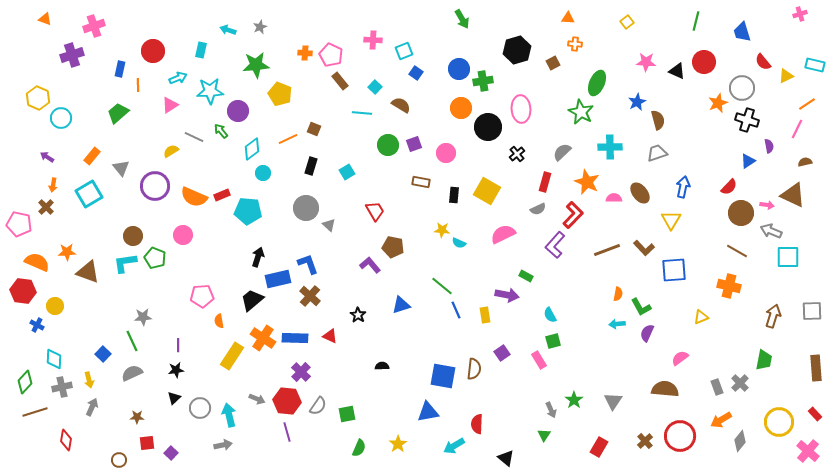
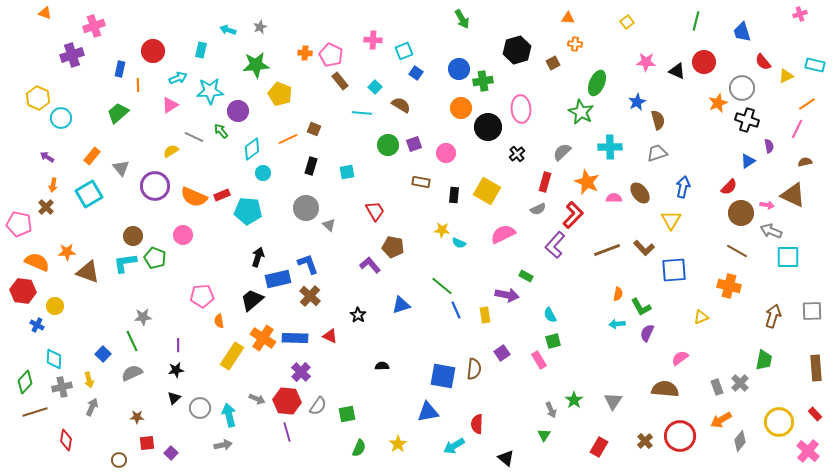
orange triangle at (45, 19): moved 6 px up
cyan square at (347, 172): rotated 21 degrees clockwise
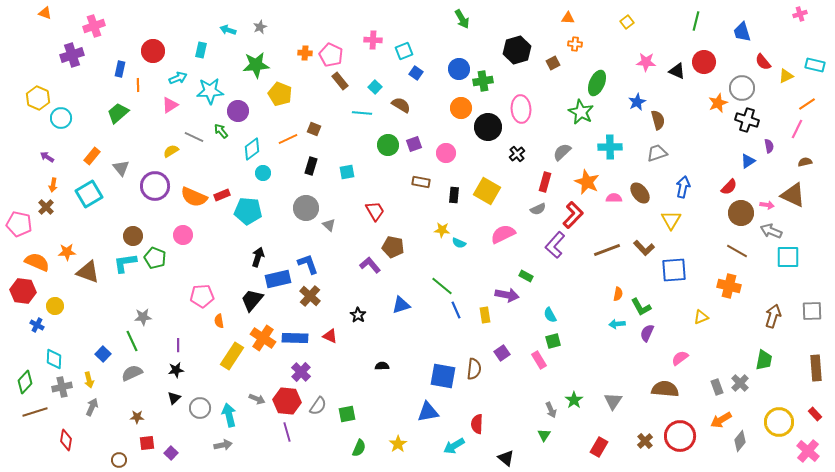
black trapezoid at (252, 300): rotated 10 degrees counterclockwise
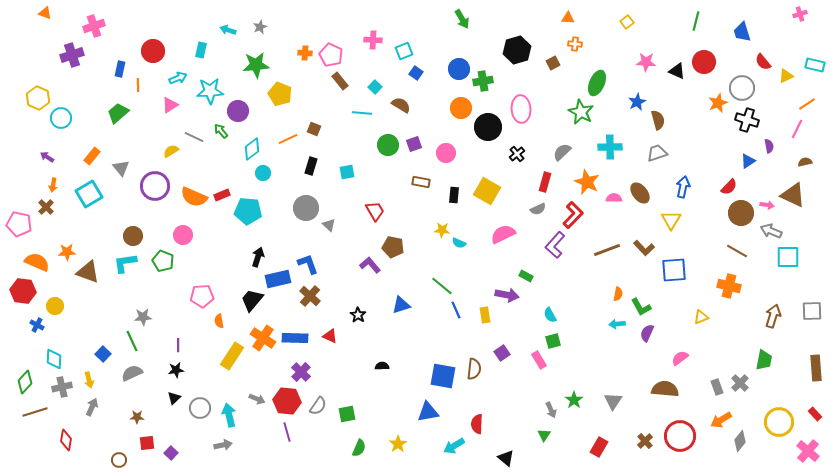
green pentagon at (155, 258): moved 8 px right, 3 px down
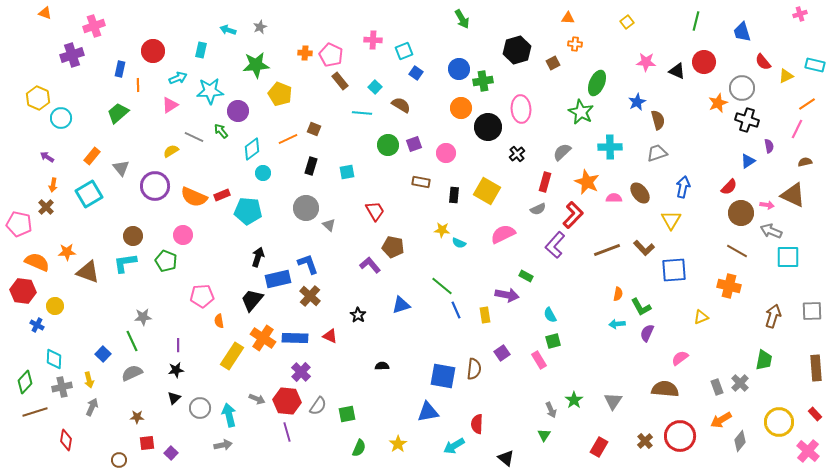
green pentagon at (163, 261): moved 3 px right
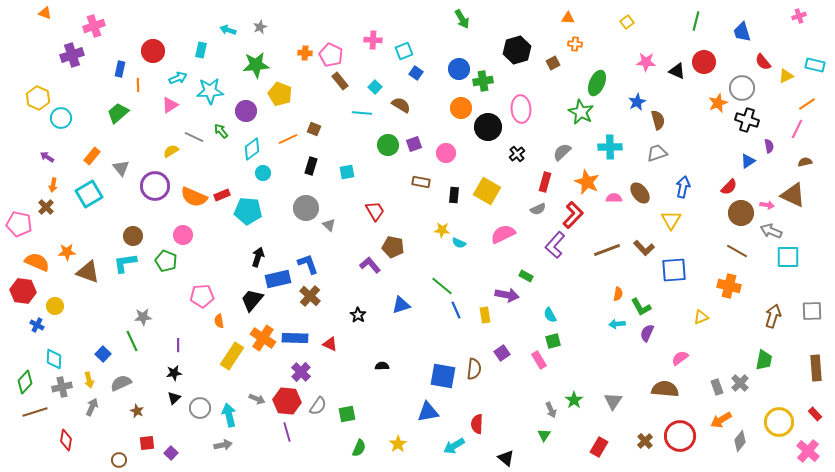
pink cross at (800, 14): moved 1 px left, 2 px down
purple circle at (238, 111): moved 8 px right
red triangle at (330, 336): moved 8 px down
black star at (176, 370): moved 2 px left, 3 px down
gray semicircle at (132, 373): moved 11 px left, 10 px down
brown star at (137, 417): moved 6 px up; rotated 24 degrees clockwise
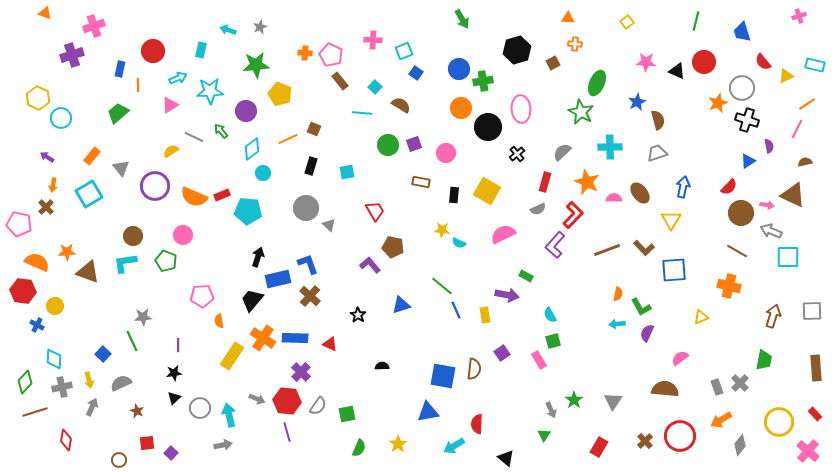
gray diamond at (740, 441): moved 4 px down
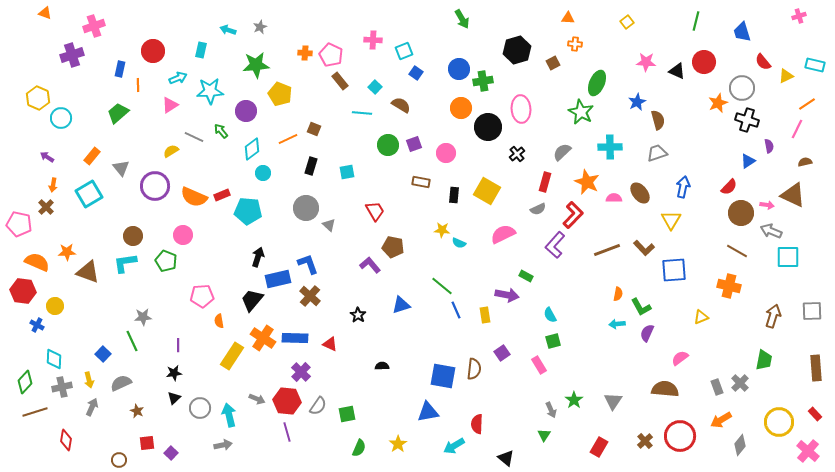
pink rectangle at (539, 360): moved 5 px down
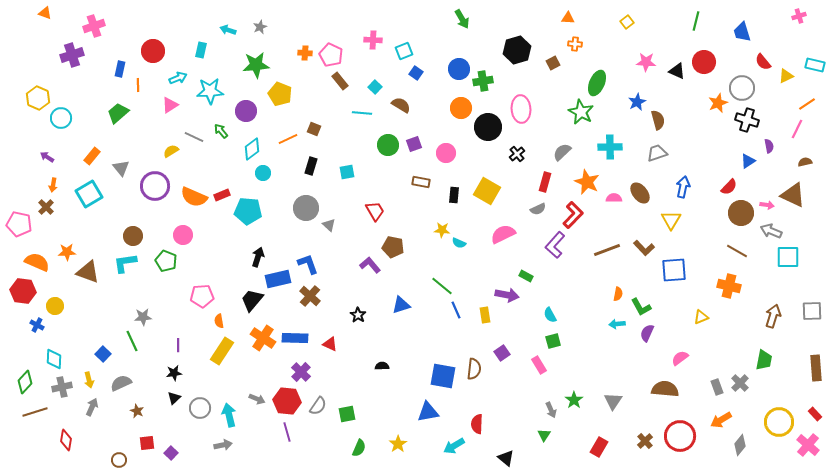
yellow rectangle at (232, 356): moved 10 px left, 5 px up
pink cross at (808, 451): moved 6 px up
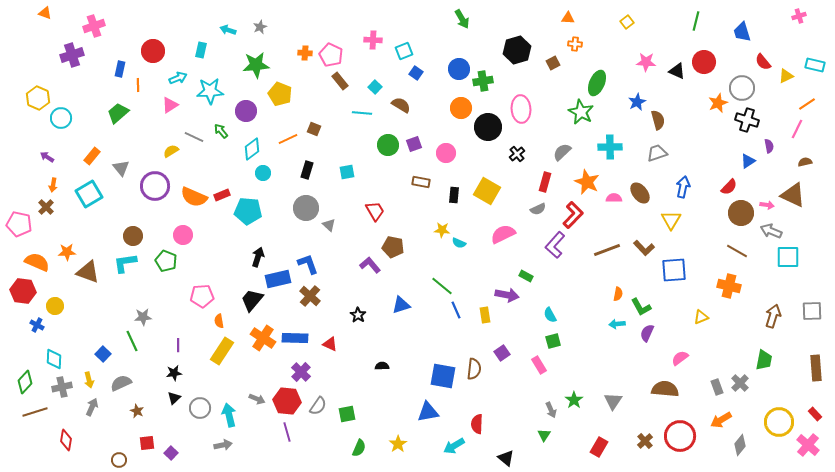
black rectangle at (311, 166): moved 4 px left, 4 px down
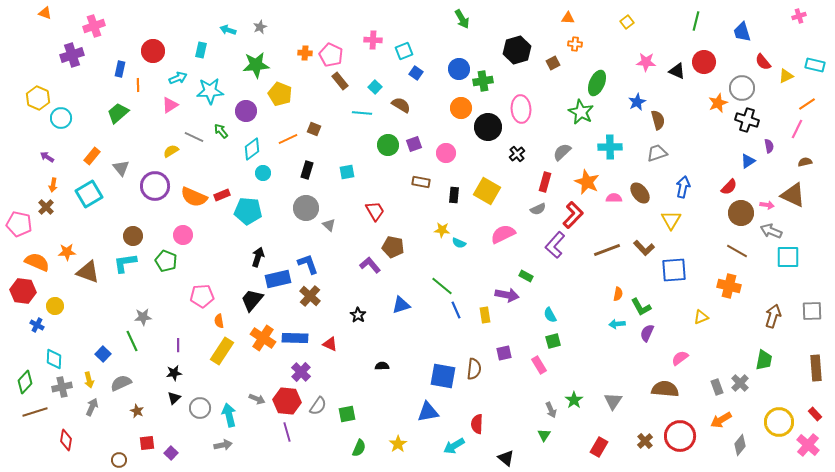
purple square at (502, 353): moved 2 px right; rotated 21 degrees clockwise
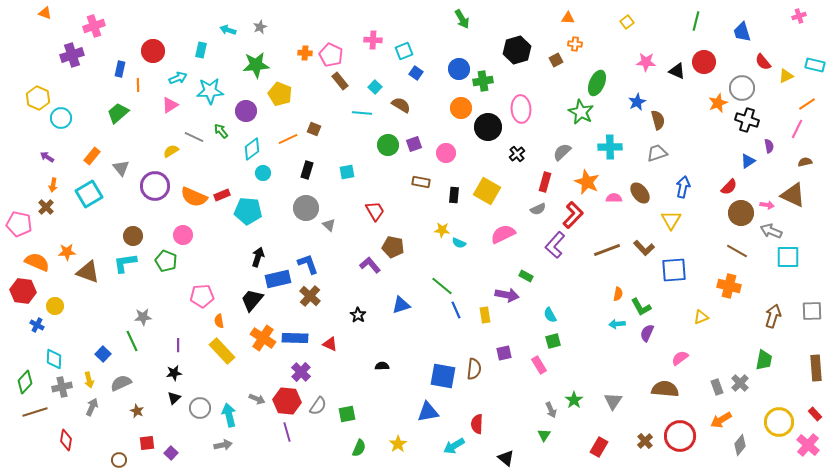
brown square at (553, 63): moved 3 px right, 3 px up
yellow rectangle at (222, 351): rotated 76 degrees counterclockwise
